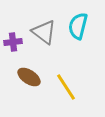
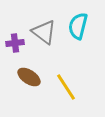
purple cross: moved 2 px right, 1 px down
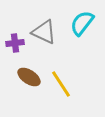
cyan semicircle: moved 4 px right, 3 px up; rotated 24 degrees clockwise
gray triangle: rotated 12 degrees counterclockwise
yellow line: moved 5 px left, 3 px up
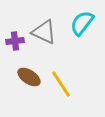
purple cross: moved 2 px up
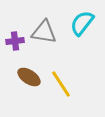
gray triangle: rotated 16 degrees counterclockwise
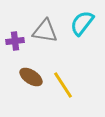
gray triangle: moved 1 px right, 1 px up
brown ellipse: moved 2 px right
yellow line: moved 2 px right, 1 px down
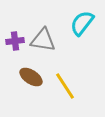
gray triangle: moved 2 px left, 9 px down
yellow line: moved 2 px right, 1 px down
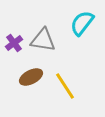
purple cross: moved 1 px left, 2 px down; rotated 30 degrees counterclockwise
brown ellipse: rotated 60 degrees counterclockwise
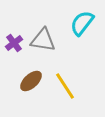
brown ellipse: moved 4 px down; rotated 15 degrees counterclockwise
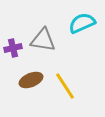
cyan semicircle: rotated 28 degrees clockwise
purple cross: moved 1 px left, 5 px down; rotated 24 degrees clockwise
brown ellipse: moved 1 px up; rotated 20 degrees clockwise
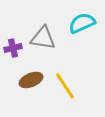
gray triangle: moved 2 px up
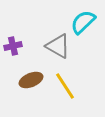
cyan semicircle: moved 1 px right, 1 px up; rotated 20 degrees counterclockwise
gray triangle: moved 15 px right, 8 px down; rotated 20 degrees clockwise
purple cross: moved 2 px up
